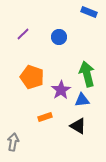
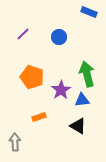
orange rectangle: moved 6 px left
gray arrow: moved 2 px right; rotated 12 degrees counterclockwise
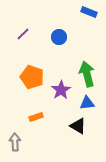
blue triangle: moved 5 px right, 3 px down
orange rectangle: moved 3 px left
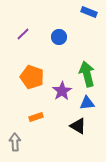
purple star: moved 1 px right, 1 px down
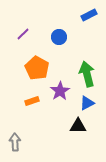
blue rectangle: moved 3 px down; rotated 49 degrees counterclockwise
orange pentagon: moved 5 px right, 9 px up; rotated 10 degrees clockwise
purple star: moved 2 px left
blue triangle: rotated 21 degrees counterclockwise
orange rectangle: moved 4 px left, 16 px up
black triangle: rotated 30 degrees counterclockwise
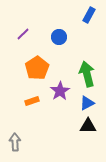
blue rectangle: rotated 35 degrees counterclockwise
orange pentagon: rotated 10 degrees clockwise
black triangle: moved 10 px right
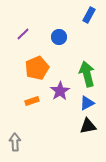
orange pentagon: rotated 10 degrees clockwise
black triangle: rotated 12 degrees counterclockwise
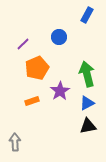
blue rectangle: moved 2 px left
purple line: moved 10 px down
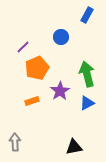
blue circle: moved 2 px right
purple line: moved 3 px down
black triangle: moved 14 px left, 21 px down
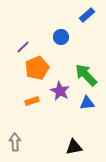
blue rectangle: rotated 21 degrees clockwise
green arrow: moved 1 px left, 1 px down; rotated 30 degrees counterclockwise
purple star: rotated 12 degrees counterclockwise
blue triangle: rotated 21 degrees clockwise
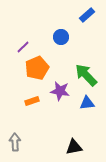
purple star: rotated 18 degrees counterclockwise
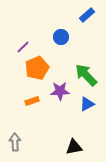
purple star: rotated 12 degrees counterclockwise
blue triangle: moved 1 px down; rotated 21 degrees counterclockwise
